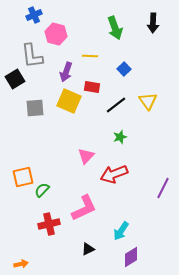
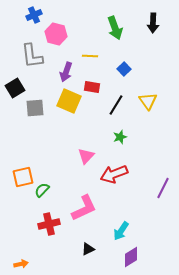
black square: moved 9 px down
black line: rotated 20 degrees counterclockwise
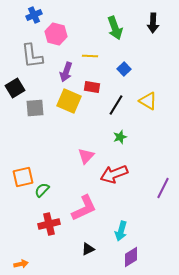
yellow triangle: rotated 24 degrees counterclockwise
cyan arrow: rotated 18 degrees counterclockwise
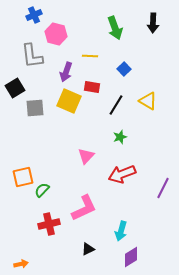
red arrow: moved 8 px right
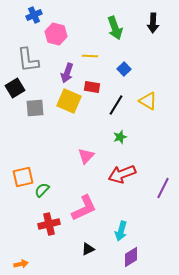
gray L-shape: moved 4 px left, 4 px down
purple arrow: moved 1 px right, 1 px down
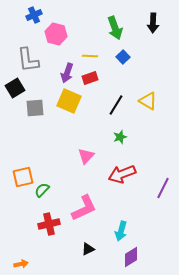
blue square: moved 1 px left, 12 px up
red rectangle: moved 2 px left, 9 px up; rotated 28 degrees counterclockwise
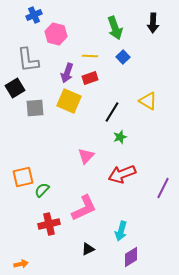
black line: moved 4 px left, 7 px down
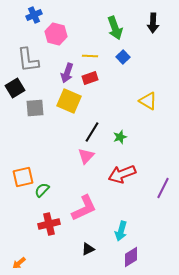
black line: moved 20 px left, 20 px down
orange arrow: moved 2 px left, 1 px up; rotated 152 degrees clockwise
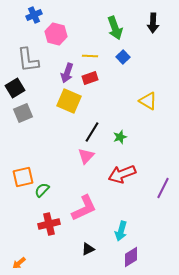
gray square: moved 12 px left, 5 px down; rotated 18 degrees counterclockwise
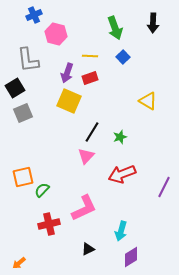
purple line: moved 1 px right, 1 px up
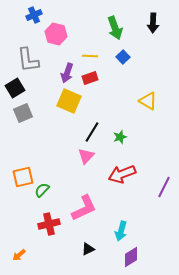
orange arrow: moved 8 px up
